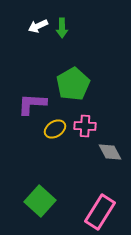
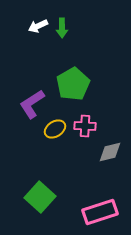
purple L-shape: rotated 36 degrees counterclockwise
gray diamond: rotated 75 degrees counterclockwise
green square: moved 4 px up
pink rectangle: rotated 40 degrees clockwise
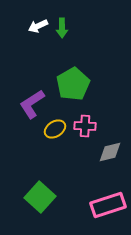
pink rectangle: moved 8 px right, 7 px up
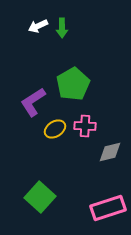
purple L-shape: moved 1 px right, 2 px up
pink rectangle: moved 3 px down
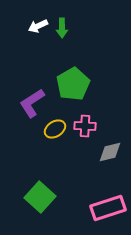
purple L-shape: moved 1 px left, 1 px down
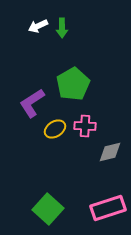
green square: moved 8 px right, 12 px down
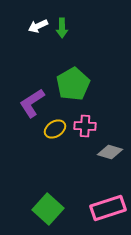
gray diamond: rotated 30 degrees clockwise
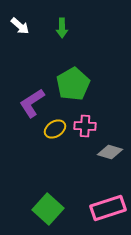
white arrow: moved 18 px left; rotated 114 degrees counterclockwise
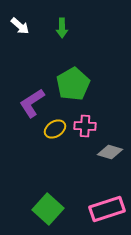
pink rectangle: moved 1 px left, 1 px down
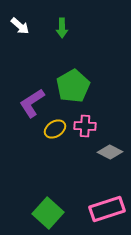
green pentagon: moved 2 px down
gray diamond: rotated 10 degrees clockwise
green square: moved 4 px down
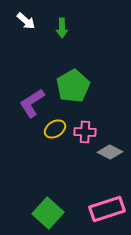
white arrow: moved 6 px right, 5 px up
pink cross: moved 6 px down
